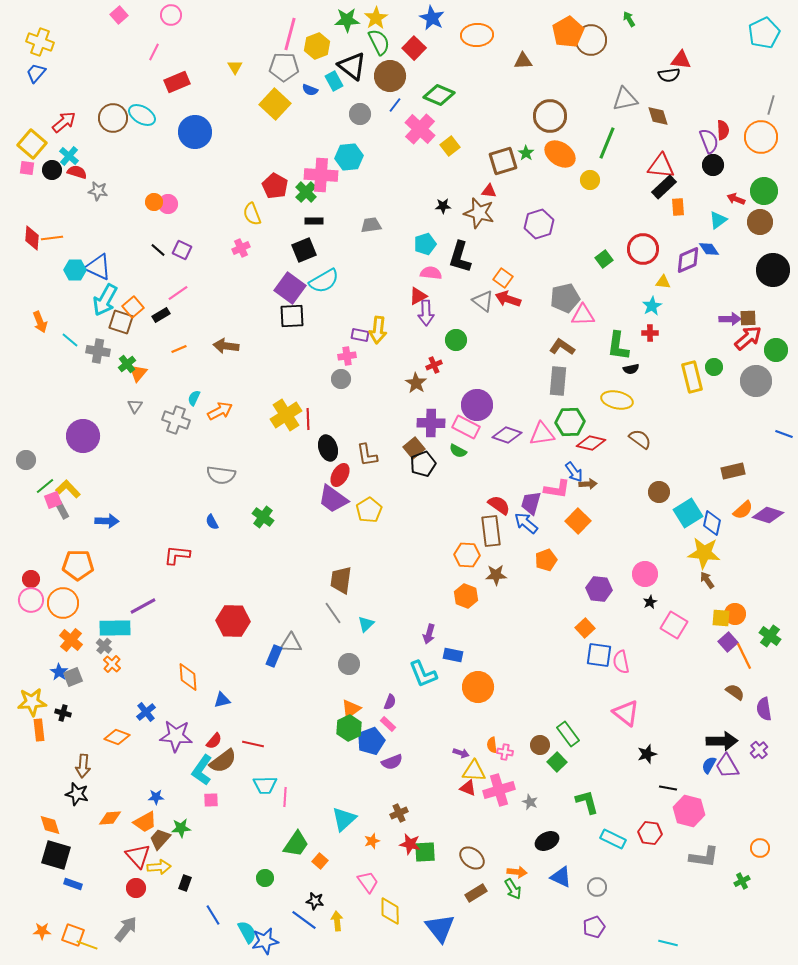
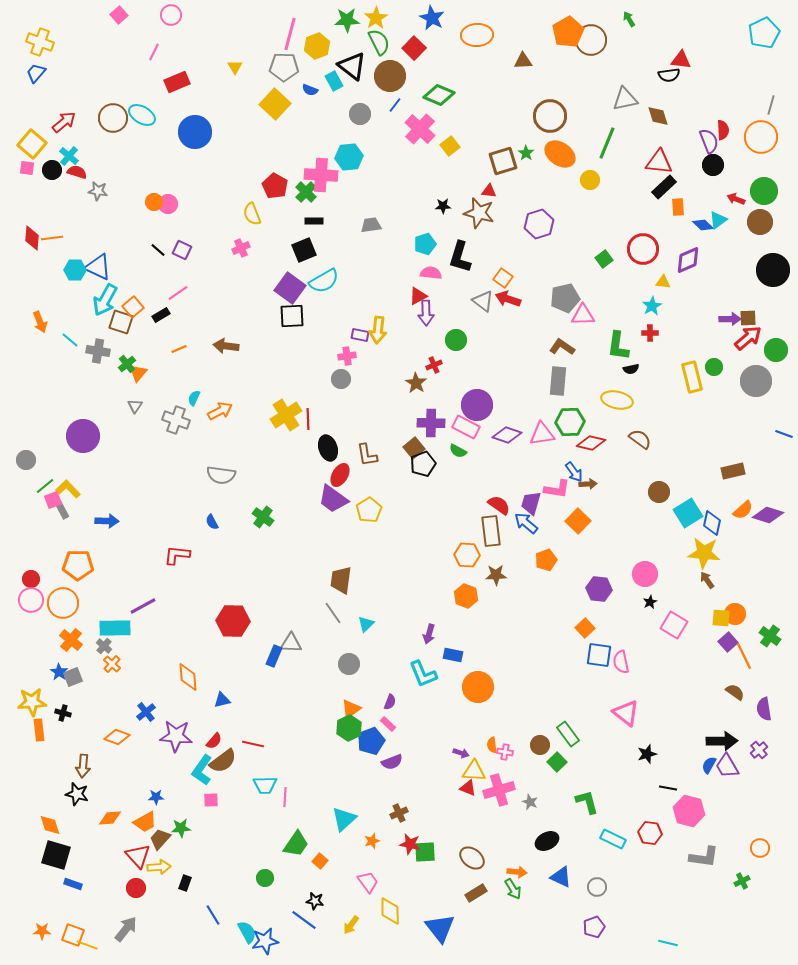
red triangle at (661, 166): moved 2 px left, 4 px up
blue diamond at (709, 249): moved 6 px left, 24 px up; rotated 10 degrees counterclockwise
yellow arrow at (337, 921): moved 14 px right, 4 px down; rotated 138 degrees counterclockwise
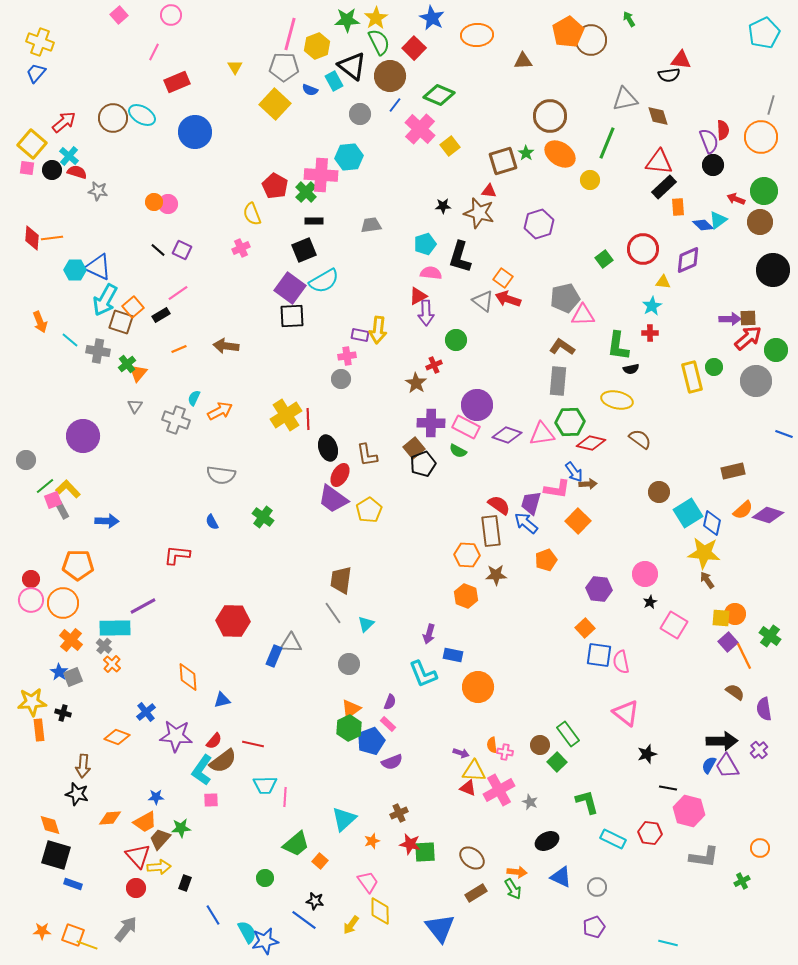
pink cross at (499, 790): rotated 12 degrees counterclockwise
green trapezoid at (296, 844): rotated 16 degrees clockwise
yellow diamond at (390, 911): moved 10 px left
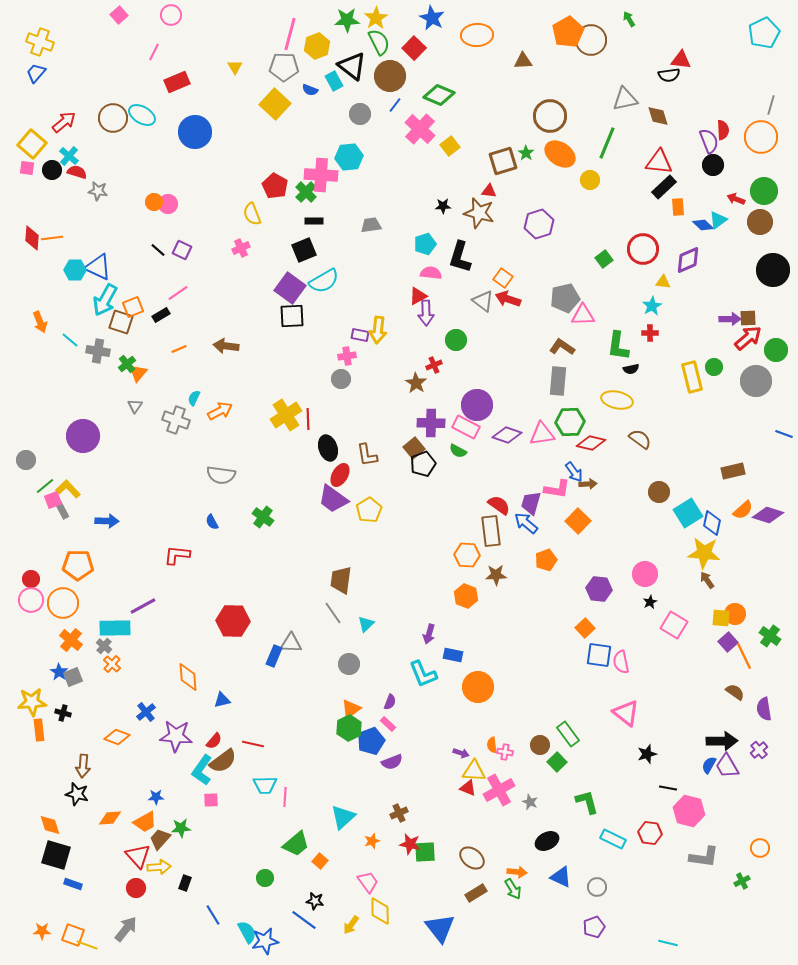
orange square at (133, 307): rotated 20 degrees clockwise
cyan triangle at (344, 819): moved 1 px left, 2 px up
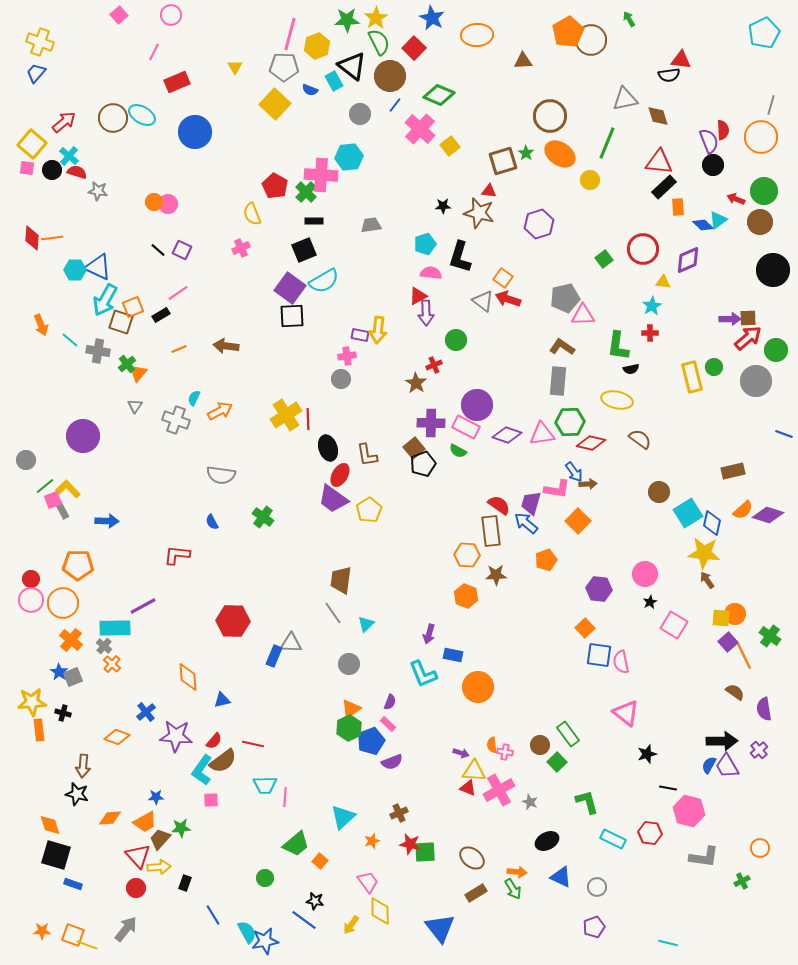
orange arrow at (40, 322): moved 1 px right, 3 px down
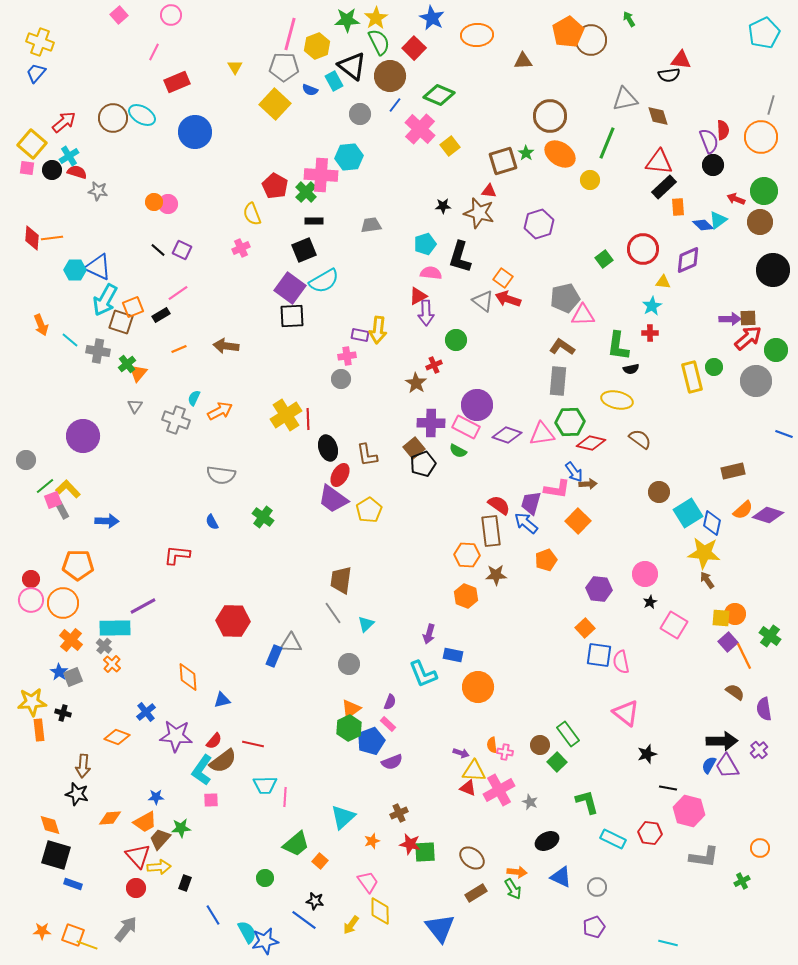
cyan cross at (69, 156): rotated 18 degrees clockwise
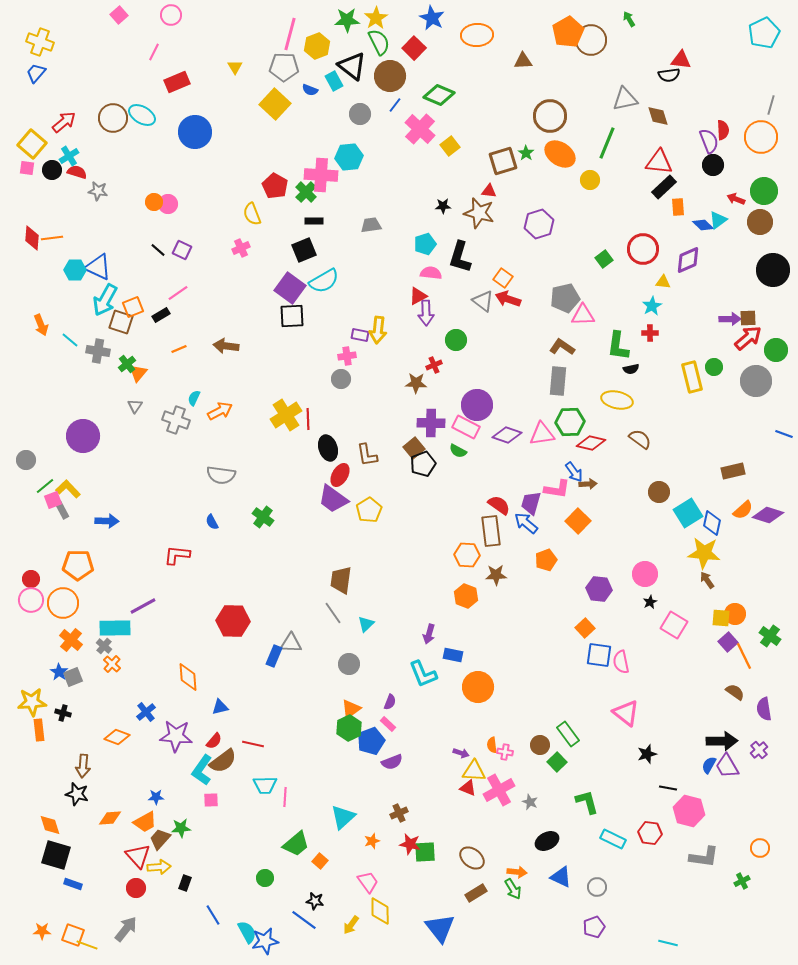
brown star at (416, 383): rotated 30 degrees counterclockwise
blue triangle at (222, 700): moved 2 px left, 7 px down
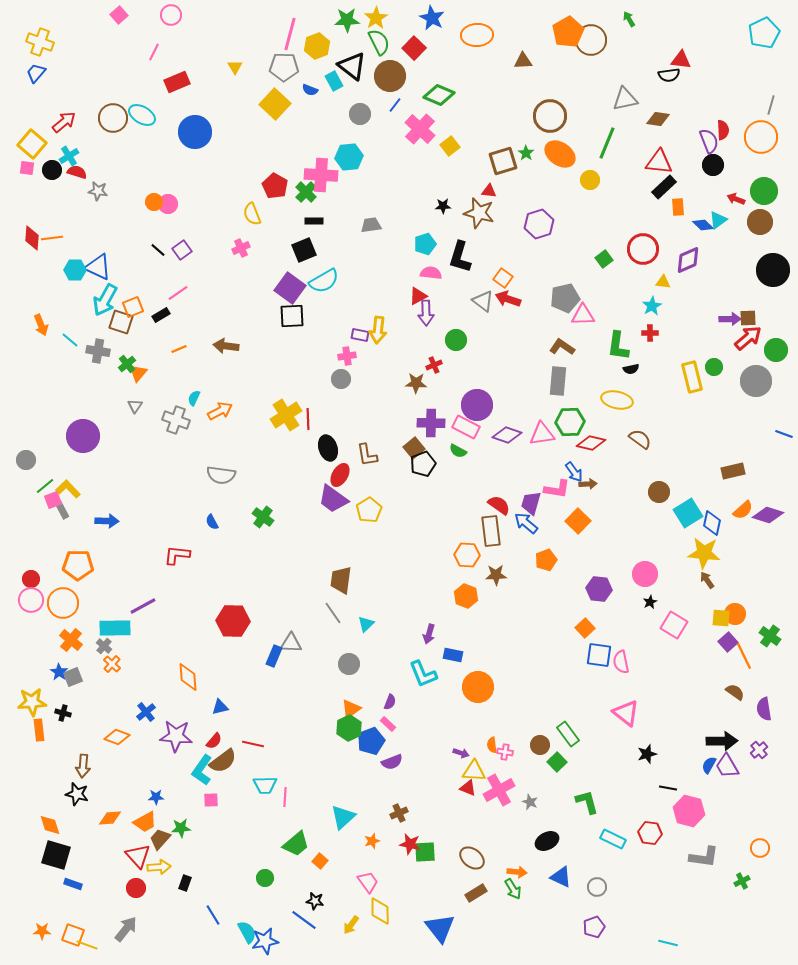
brown diamond at (658, 116): moved 3 px down; rotated 65 degrees counterclockwise
purple square at (182, 250): rotated 30 degrees clockwise
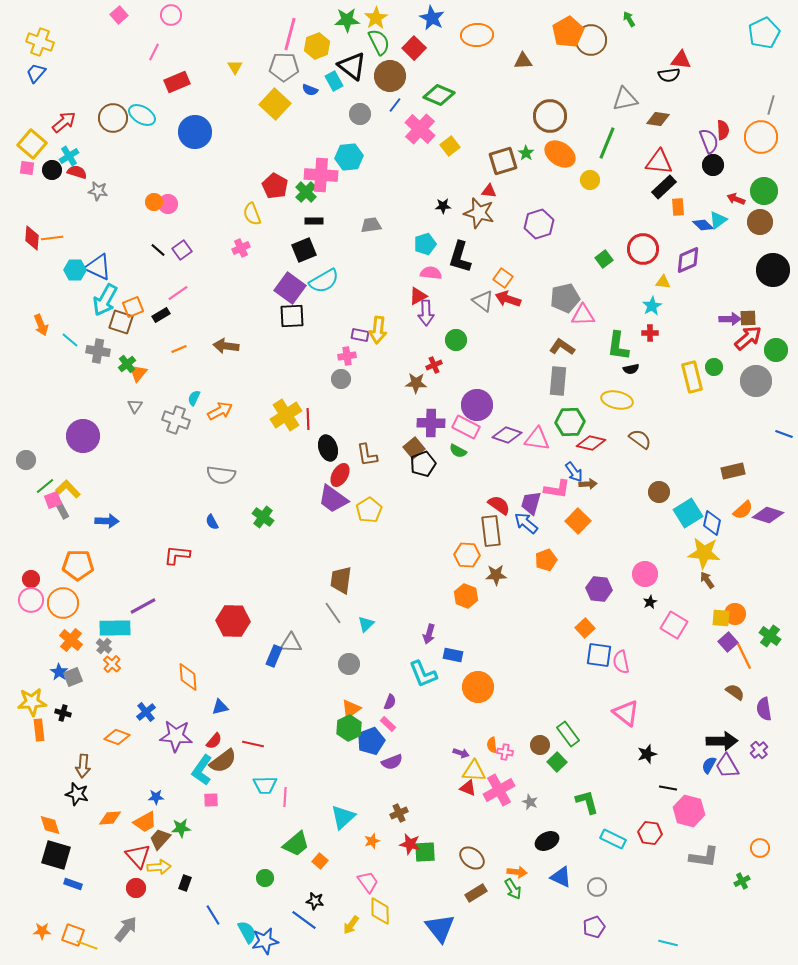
pink triangle at (542, 434): moved 5 px left, 5 px down; rotated 16 degrees clockwise
